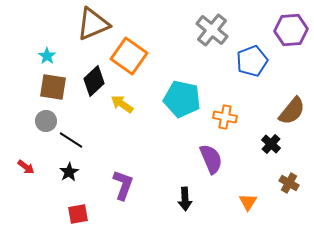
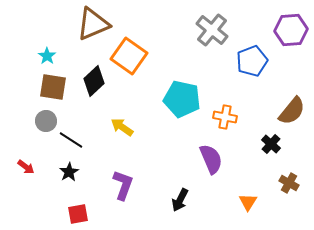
yellow arrow: moved 23 px down
black arrow: moved 5 px left, 1 px down; rotated 30 degrees clockwise
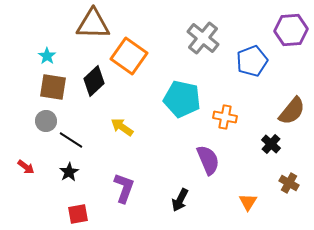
brown triangle: rotated 24 degrees clockwise
gray cross: moved 9 px left, 8 px down
purple semicircle: moved 3 px left, 1 px down
purple L-shape: moved 1 px right, 3 px down
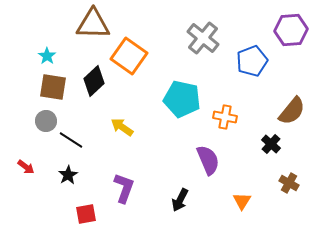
black star: moved 1 px left, 3 px down
orange triangle: moved 6 px left, 1 px up
red square: moved 8 px right
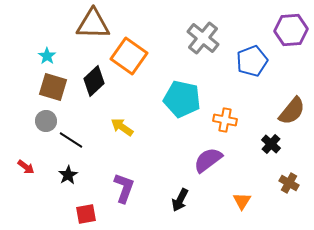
brown square: rotated 8 degrees clockwise
orange cross: moved 3 px down
purple semicircle: rotated 104 degrees counterclockwise
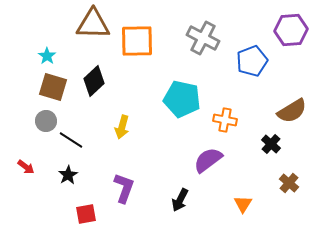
gray cross: rotated 12 degrees counterclockwise
orange square: moved 8 px right, 15 px up; rotated 36 degrees counterclockwise
brown semicircle: rotated 20 degrees clockwise
yellow arrow: rotated 110 degrees counterclockwise
brown cross: rotated 12 degrees clockwise
orange triangle: moved 1 px right, 3 px down
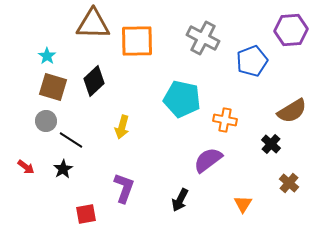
black star: moved 5 px left, 6 px up
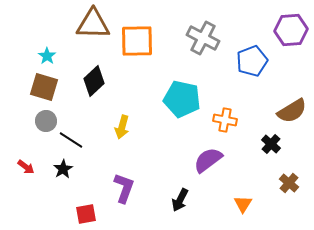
brown square: moved 9 px left
